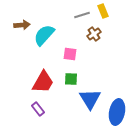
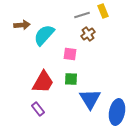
brown cross: moved 6 px left
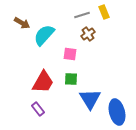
yellow rectangle: moved 1 px right, 1 px down
brown arrow: moved 2 px up; rotated 35 degrees clockwise
blue ellipse: rotated 25 degrees counterclockwise
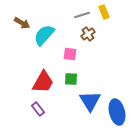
blue triangle: moved 2 px down
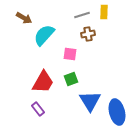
yellow rectangle: rotated 24 degrees clockwise
brown arrow: moved 2 px right, 5 px up
brown cross: rotated 24 degrees clockwise
green square: rotated 24 degrees counterclockwise
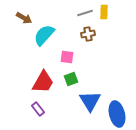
gray line: moved 3 px right, 2 px up
pink square: moved 3 px left, 3 px down
blue ellipse: moved 2 px down
